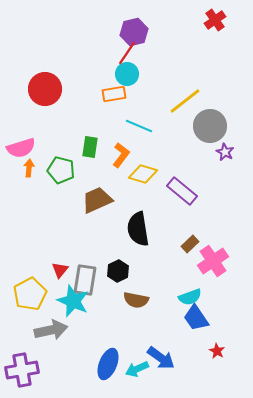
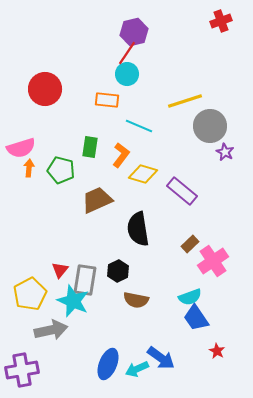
red cross: moved 6 px right, 1 px down; rotated 15 degrees clockwise
orange rectangle: moved 7 px left, 6 px down; rotated 15 degrees clockwise
yellow line: rotated 20 degrees clockwise
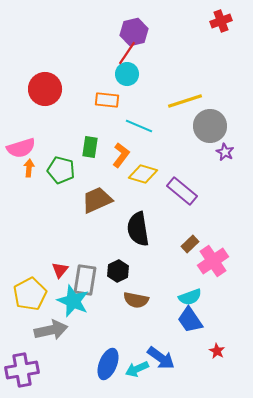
blue trapezoid: moved 6 px left, 2 px down
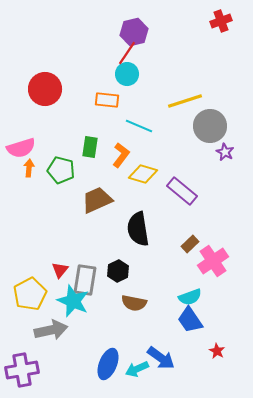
brown semicircle: moved 2 px left, 3 px down
